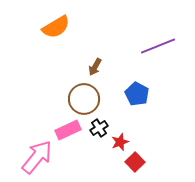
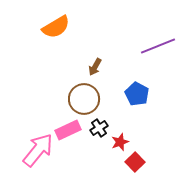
pink arrow: moved 1 px right, 7 px up
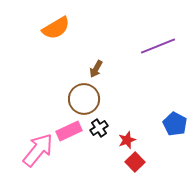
orange semicircle: moved 1 px down
brown arrow: moved 1 px right, 2 px down
blue pentagon: moved 38 px right, 30 px down
pink rectangle: moved 1 px right, 1 px down
red star: moved 7 px right, 2 px up
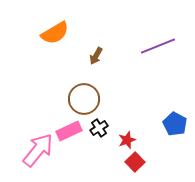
orange semicircle: moved 1 px left, 5 px down
brown arrow: moved 13 px up
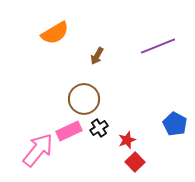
brown arrow: moved 1 px right
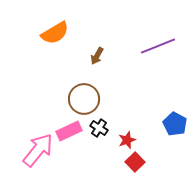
black cross: rotated 24 degrees counterclockwise
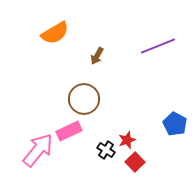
black cross: moved 7 px right, 22 px down
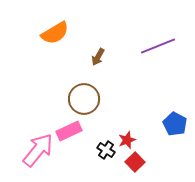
brown arrow: moved 1 px right, 1 px down
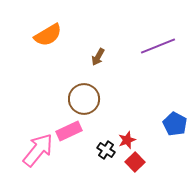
orange semicircle: moved 7 px left, 2 px down
